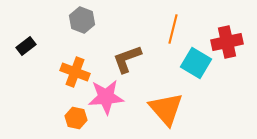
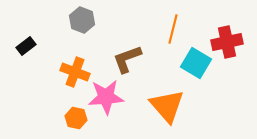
orange triangle: moved 1 px right, 3 px up
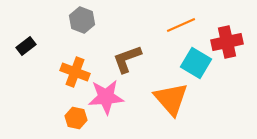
orange line: moved 8 px right, 4 px up; rotated 52 degrees clockwise
orange triangle: moved 4 px right, 7 px up
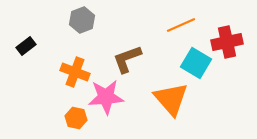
gray hexagon: rotated 20 degrees clockwise
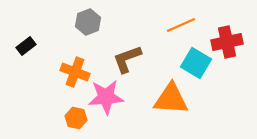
gray hexagon: moved 6 px right, 2 px down
orange triangle: rotated 45 degrees counterclockwise
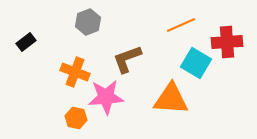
red cross: rotated 8 degrees clockwise
black rectangle: moved 4 px up
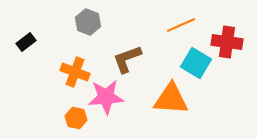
gray hexagon: rotated 20 degrees counterclockwise
red cross: rotated 12 degrees clockwise
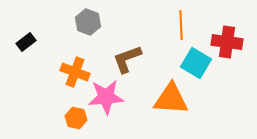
orange line: rotated 68 degrees counterclockwise
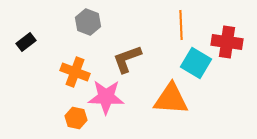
pink star: rotated 6 degrees clockwise
